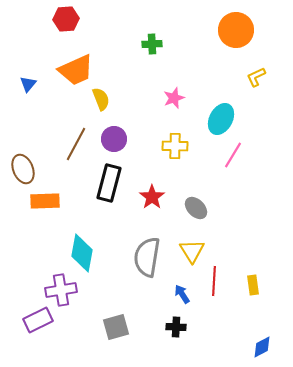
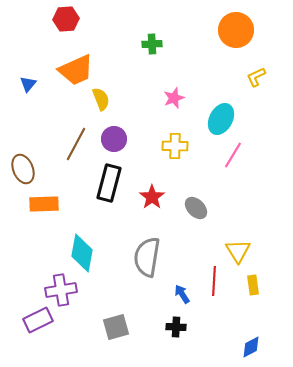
orange rectangle: moved 1 px left, 3 px down
yellow triangle: moved 46 px right
blue diamond: moved 11 px left
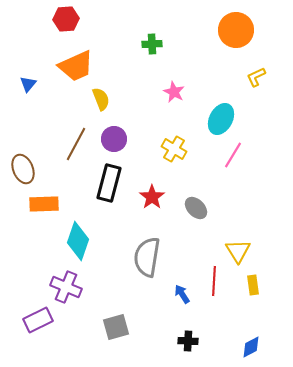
orange trapezoid: moved 4 px up
pink star: moved 6 px up; rotated 25 degrees counterclockwise
yellow cross: moved 1 px left, 3 px down; rotated 30 degrees clockwise
cyan diamond: moved 4 px left, 12 px up; rotated 9 degrees clockwise
purple cross: moved 5 px right, 3 px up; rotated 32 degrees clockwise
black cross: moved 12 px right, 14 px down
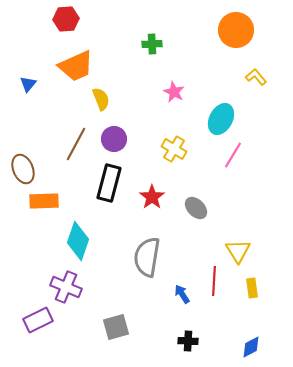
yellow L-shape: rotated 75 degrees clockwise
orange rectangle: moved 3 px up
yellow rectangle: moved 1 px left, 3 px down
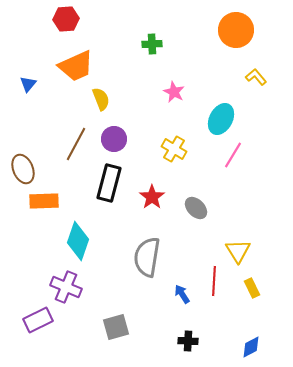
yellow rectangle: rotated 18 degrees counterclockwise
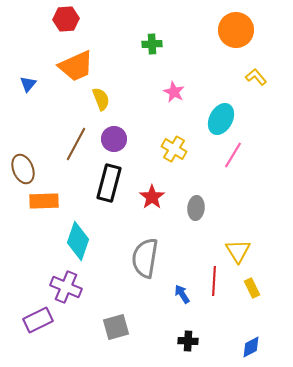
gray ellipse: rotated 50 degrees clockwise
gray semicircle: moved 2 px left, 1 px down
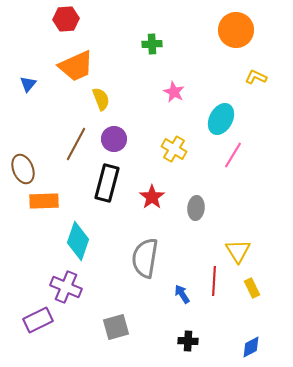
yellow L-shape: rotated 25 degrees counterclockwise
black rectangle: moved 2 px left
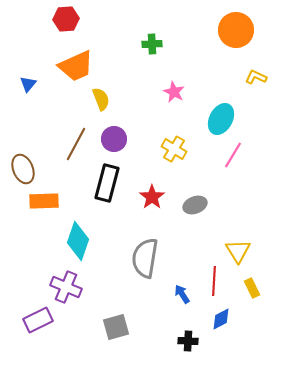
gray ellipse: moved 1 px left, 3 px up; rotated 65 degrees clockwise
blue diamond: moved 30 px left, 28 px up
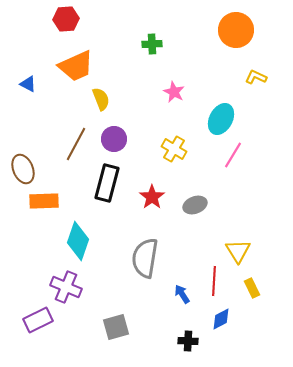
blue triangle: rotated 42 degrees counterclockwise
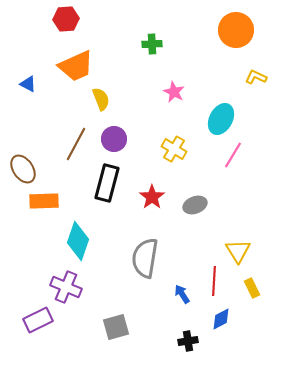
brown ellipse: rotated 12 degrees counterclockwise
black cross: rotated 12 degrees counterclockwise
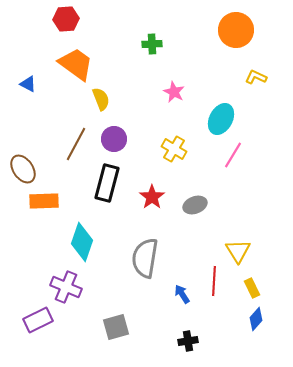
orange trapezoid: moved 2 px up; rotated 120 degrees counterclockwise
cyan diamond: moved 4 px right, 1 px down
blue diamond: moved 35 px right; rotated 20 degrees counterclockwise
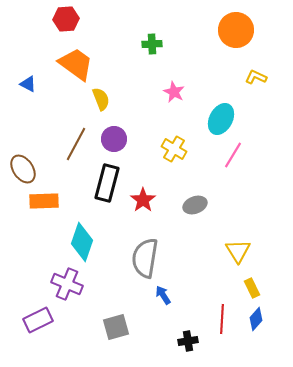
red star: moved 9 px left, 3 px down
red line: moved 8 px right, 38 px down
purple cross: moved 1 px right, 3 px up
blue arrow: moved 19 px left, 1 px down
